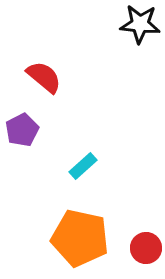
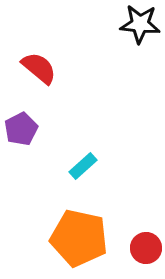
red semicircle: moved 5 px left, 9 px up
purple pentagon: moved 1 px left, 1 px up
orange pentagon: moved 1 px left
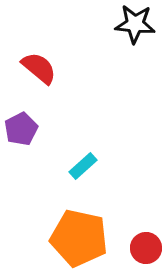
black star: moved 5 px left
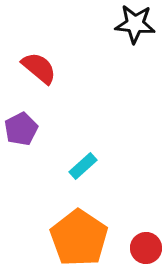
orange pentagon: rotated 22 degrees clockwise
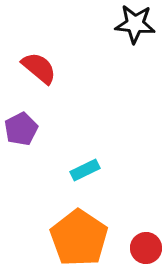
cyan rectangle: moved 2 px right, 4 px down; rotated 16 degrees clockwise
